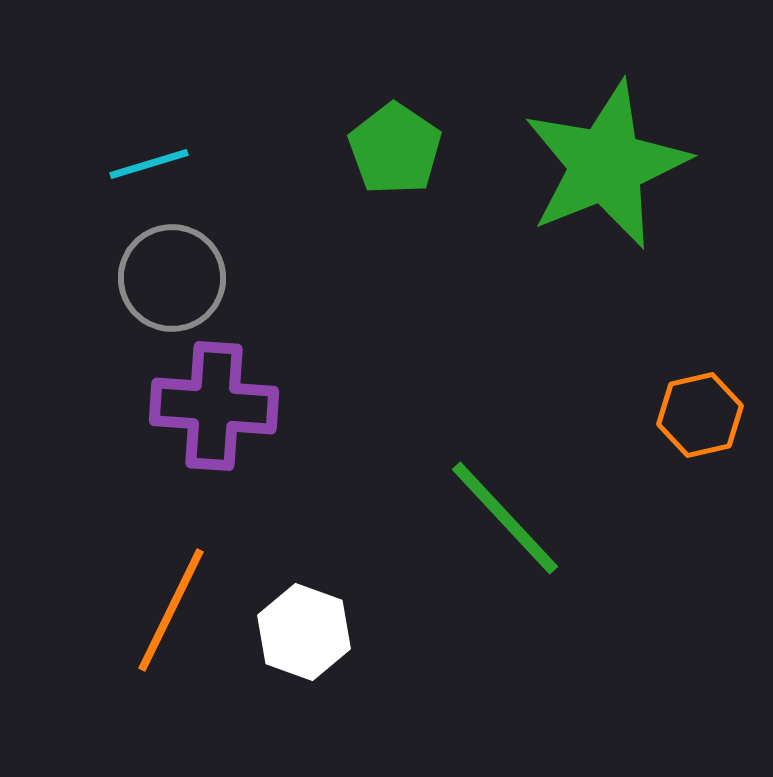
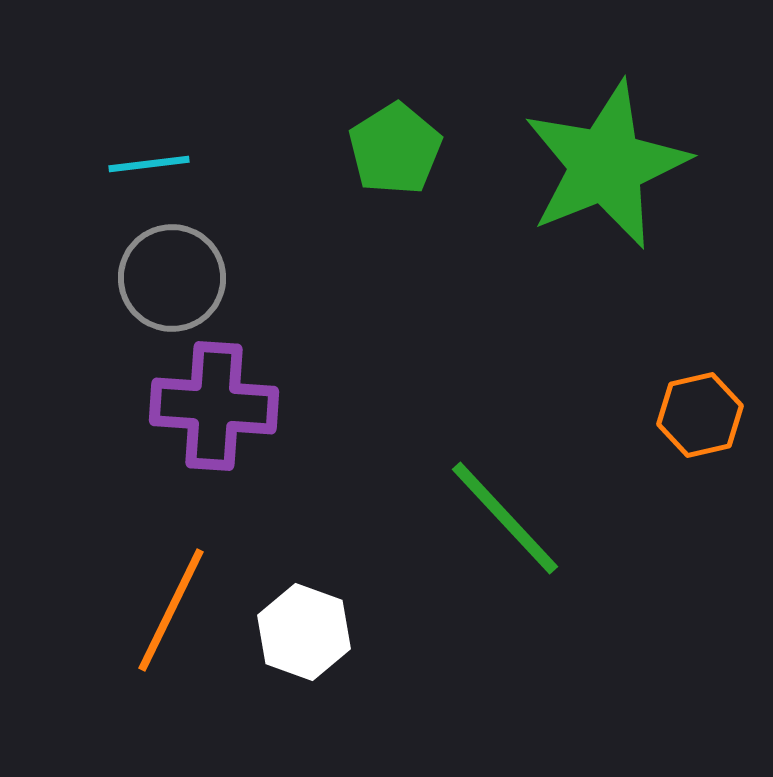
green pentagon: rotated 6 degrees clockwise
cyan line: rotated 10 degrees clockwise
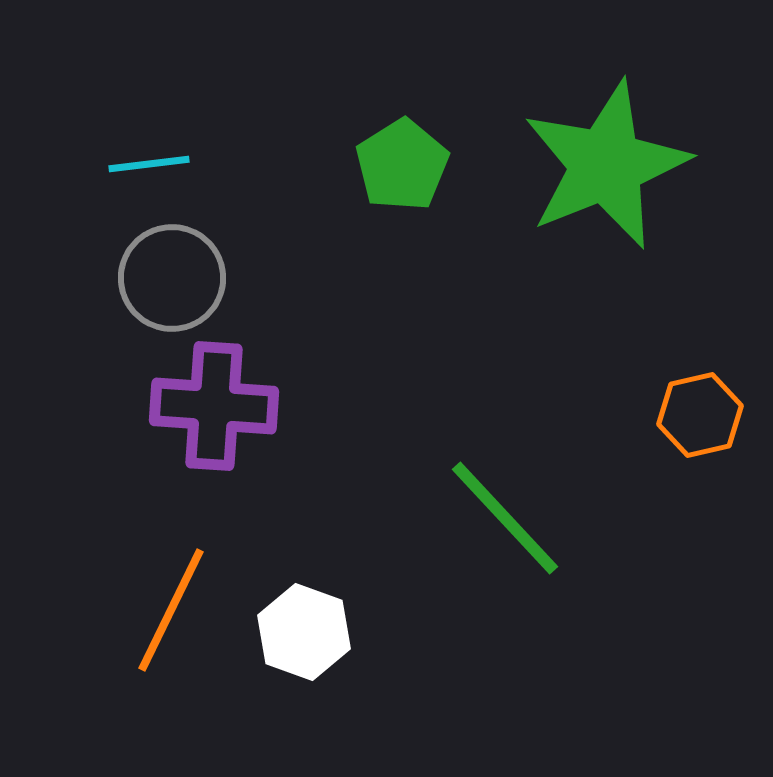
green pentagon: moved 7 px right, 16 px down
